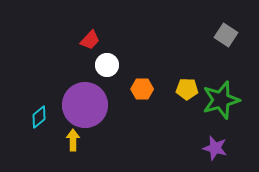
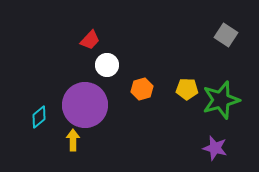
orange hexagon: rotated 15 degrees counterclockwise
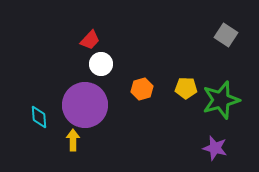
white circle: moved 6 px left, 1 px up
yellow pentagon: moved 1 px left, 1 px up
cyan diamond: rotated 55 degrees counterclockwise
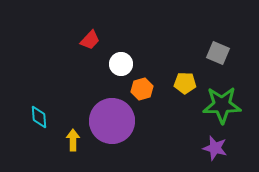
gray square: moved 8 px left, 18 px down; rotated 10 degrees counterclockwise
white circle: moved 20 px right
yellow pentagon: moved 1 px left, 5 px up
green star: moved 1 px right, 5 px down; rotated 15 degrees clockwise
purple circle: moved 27 px right, 16 px down
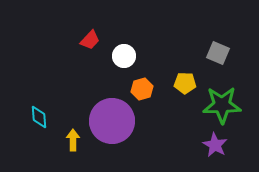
white circle: moved 3 px right, 8 px up
purple star: moved 3 px up; rotated 15 degrees clockwise
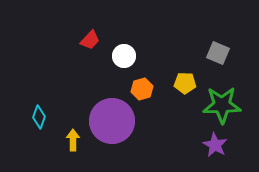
cyan diamond: rotated 25 degrees clockwise
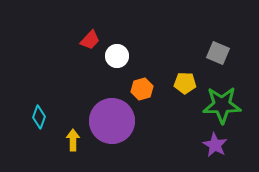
white circle: moved 7 px left
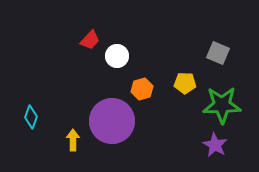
cyan diamond: moved 8 px left
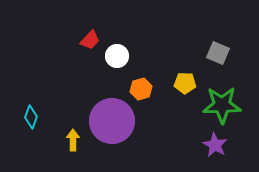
orange hexagon: moved 1 px left
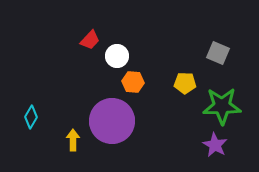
orange hexagon: moved 8 px left, 7 px up; rotated 20 degrees clockwise
green star: moved 1 px down
cyan diamond: rotated 10 degrees clockwise
